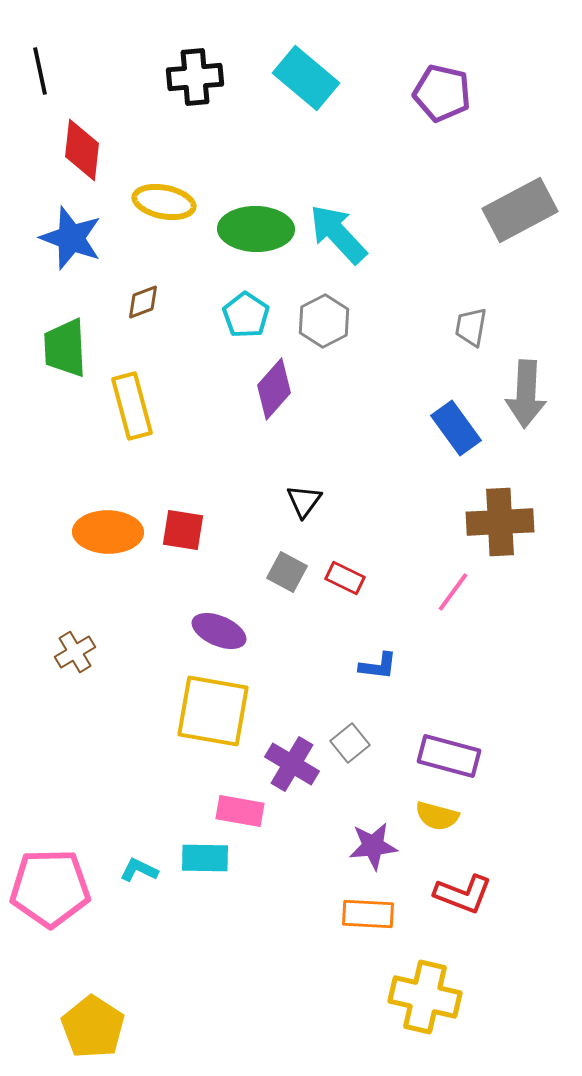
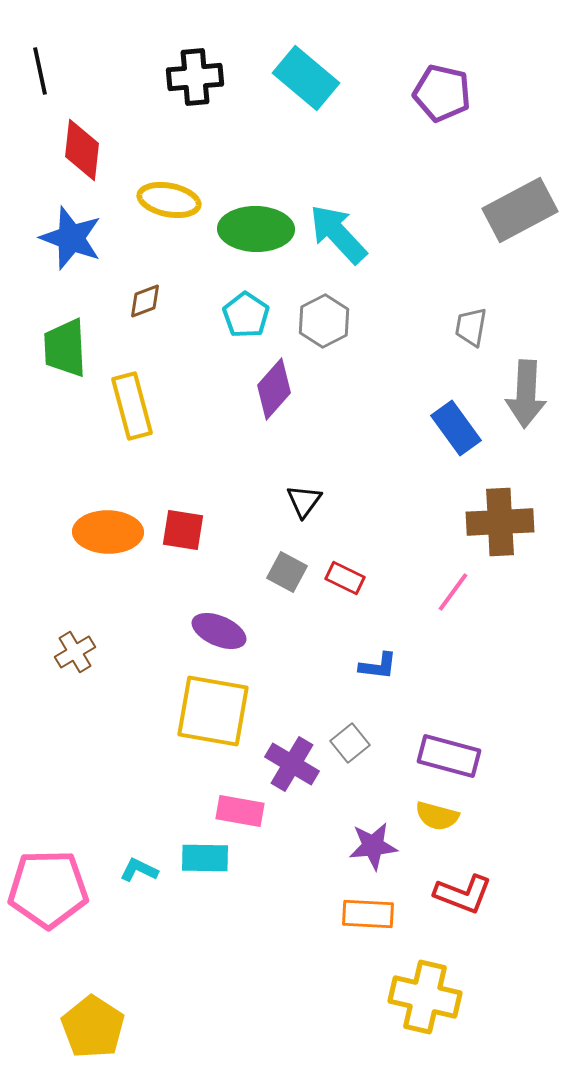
yellow ellipse at (164, 202): moved 5 px right, 2 px up
brown diamond at (143, 302): moved 2 px right, 1 px up
pink pentagon at (50, 888): moved 2 px left, 1 px down
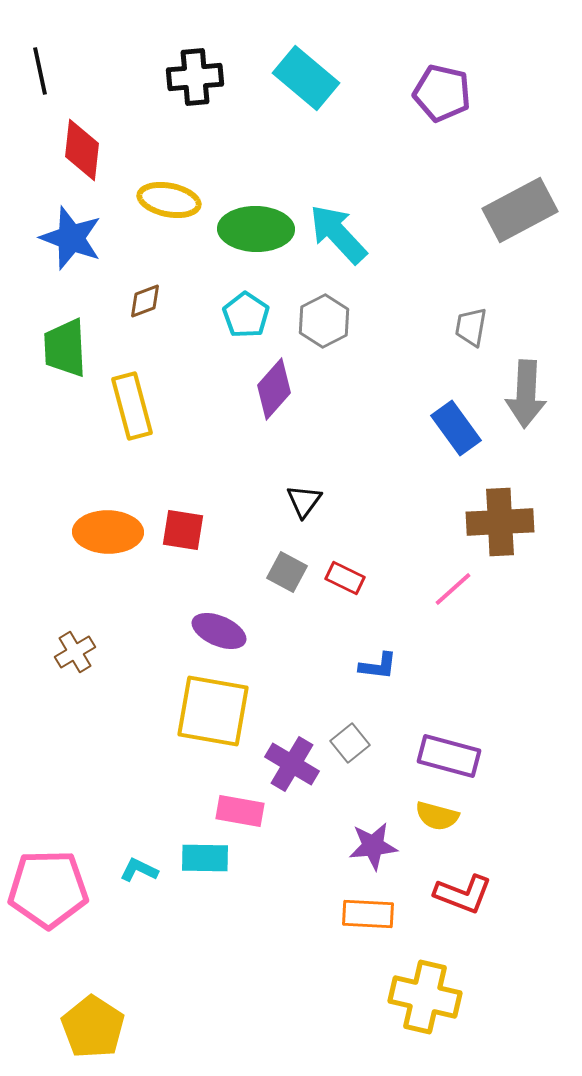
pink line at (453, 592): moved 3 px up; rotated 12 degrees clockwise
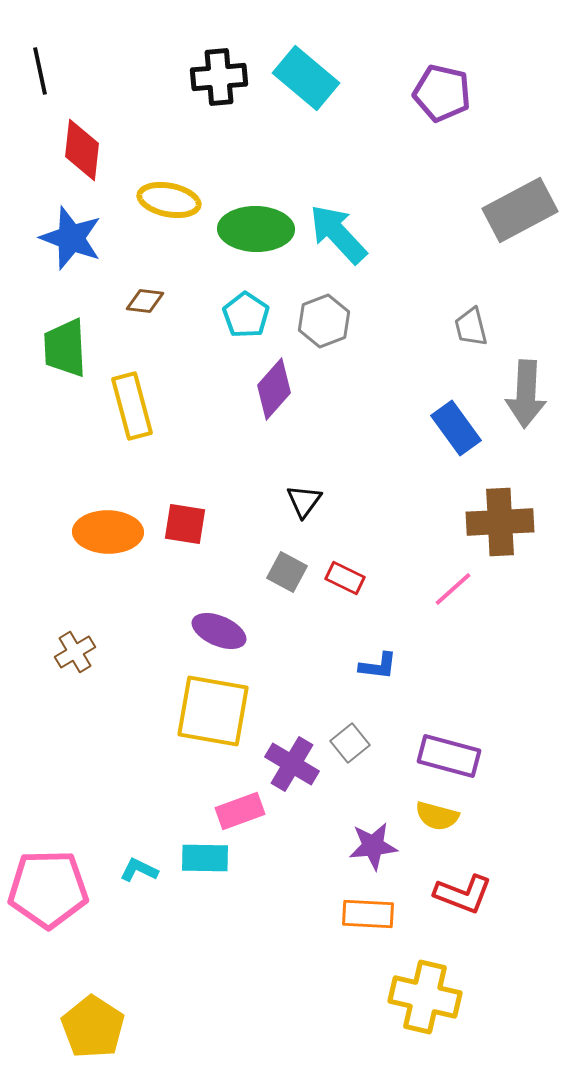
black cross at (195, 77): moved 24 px right
brown diamond at (145, 301): rotated 27 degrees clockwise
gray hexagon at (324, 321): rotated 6 degrees clockwise
gray trapezoid at (471, 327): rotated 24 degrees counterclockwise
red square at (183, 530): moved 2 px right, 6 px up
pink rectangle at (240, 811): rotated 30 degrees counterclockwise
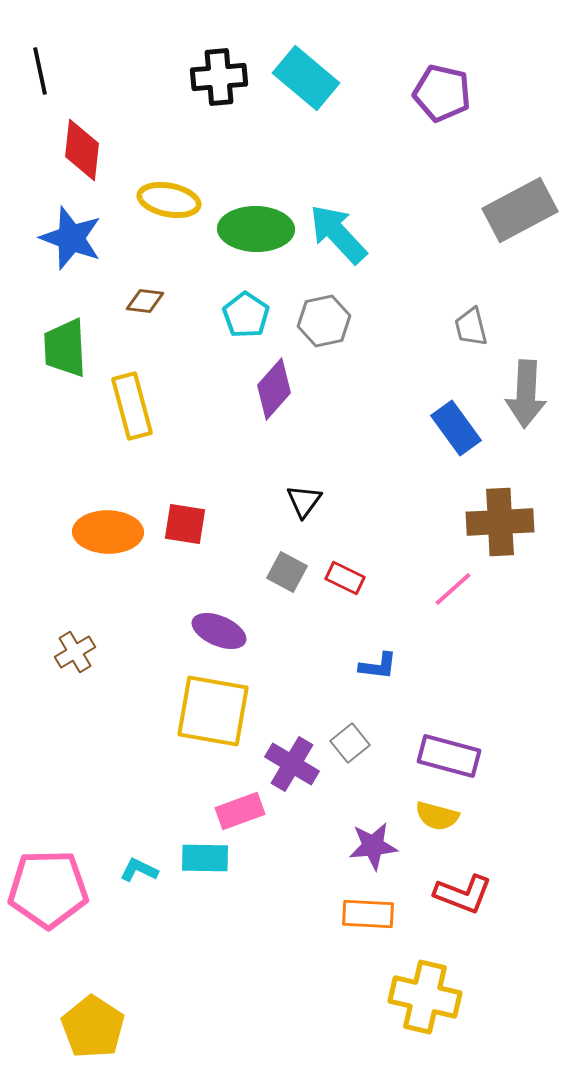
gray hexagon at (324, 321): rotated 9 degrees clockwise
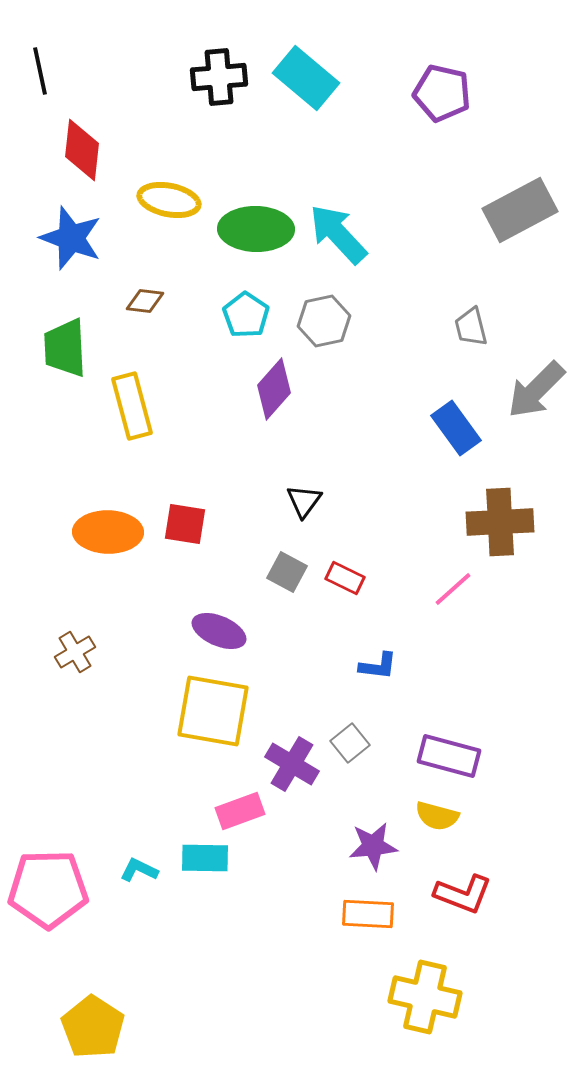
gray arrow at (526, 394): moved 10 px right, 4 px up; rotated 42 degrees clockwise
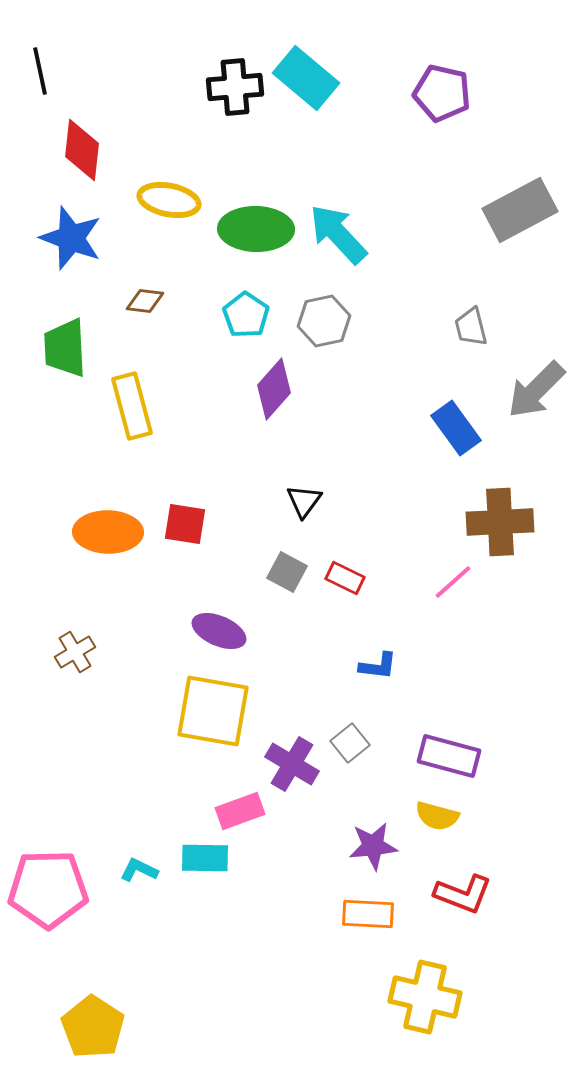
black cross at (219, 77): moved 16 px right, 10 px down
pink line at (453, 589): moved 7 px up
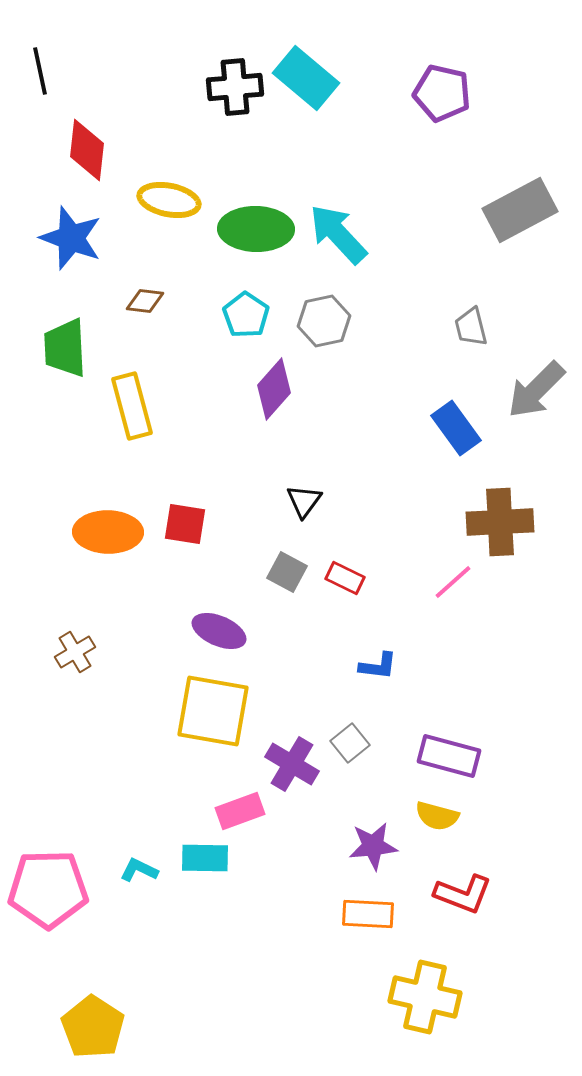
red diamond at (82, 150): moved 5 px right
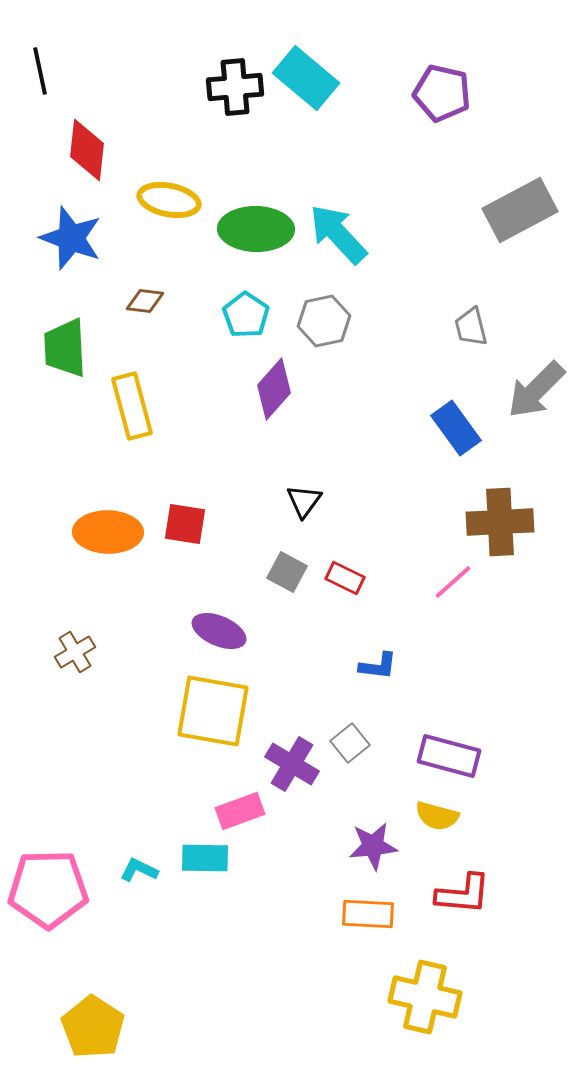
red L-shape at (463, 894): rotated 16 degrees counterclockwise
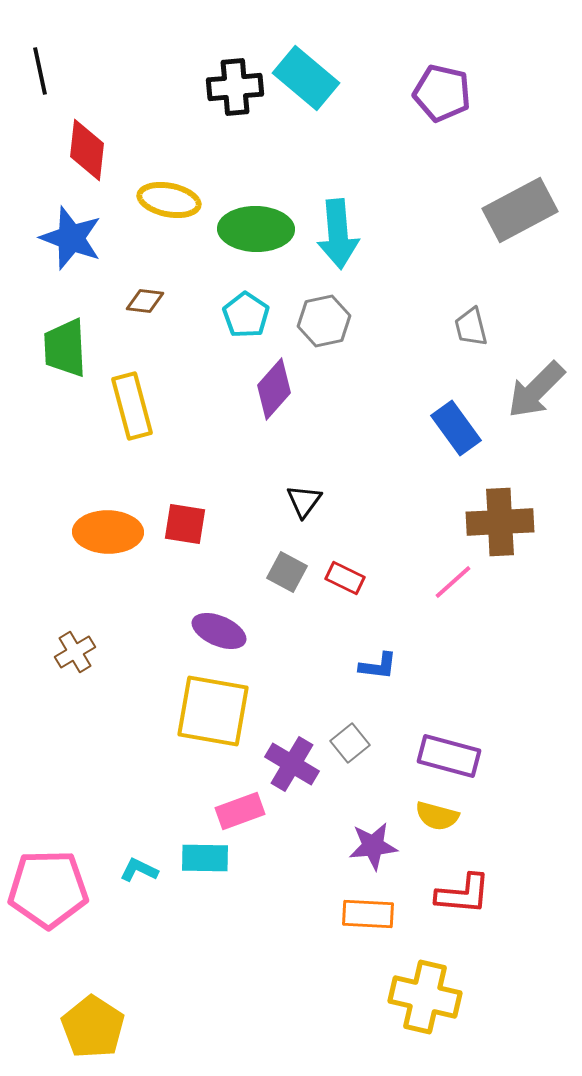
cyan arrow at (338, 234): rotated 142 degrees counterclockwise
